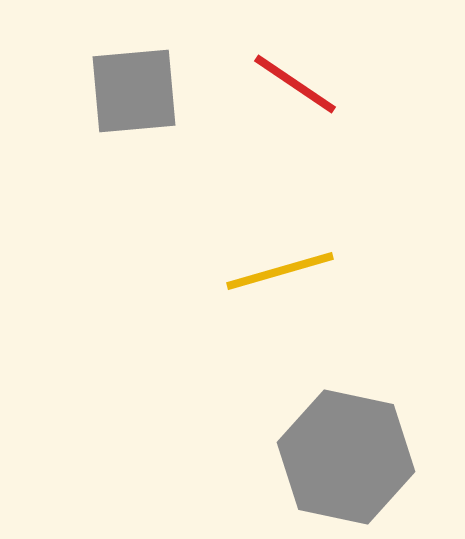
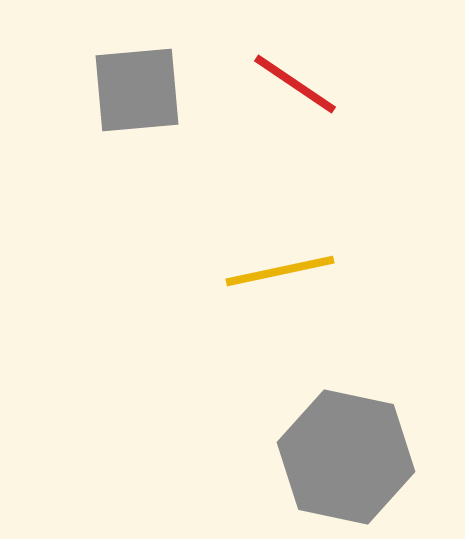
gray square: moved 3 px right, 1 px up
yellow line: rotated 4 degrees clockwise
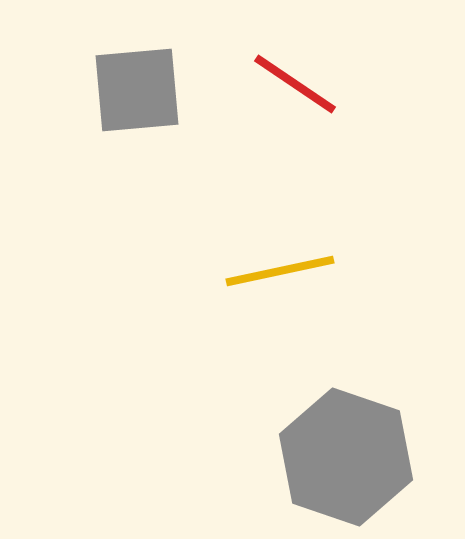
gray hexagon: rotated 7 degrees clockwise
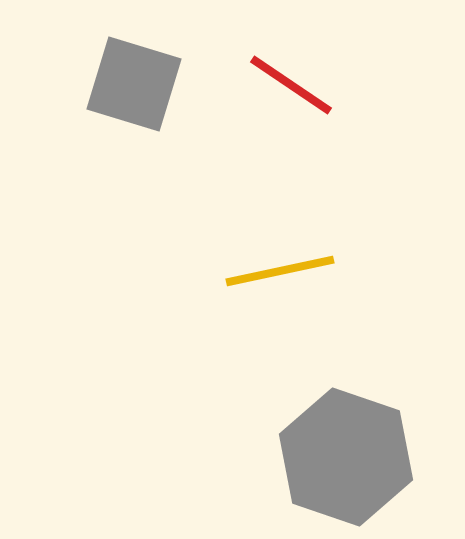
red line: moved 4 px left, 1 px down
gray square: moved 3 px left, 6 px up; rotated 22 degrees clockwise
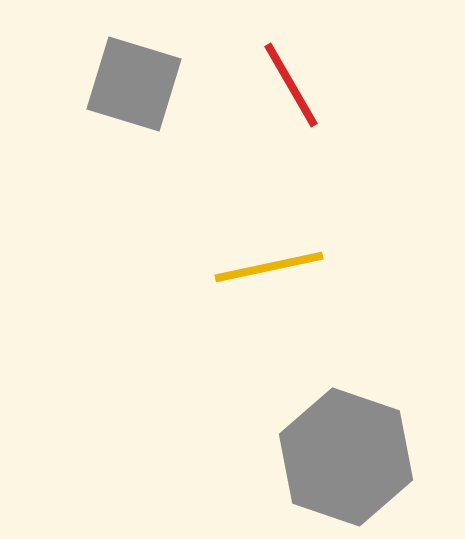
red line: rotated 26 degrees clockwise
yellow line: moved 11 px left, 4 px up
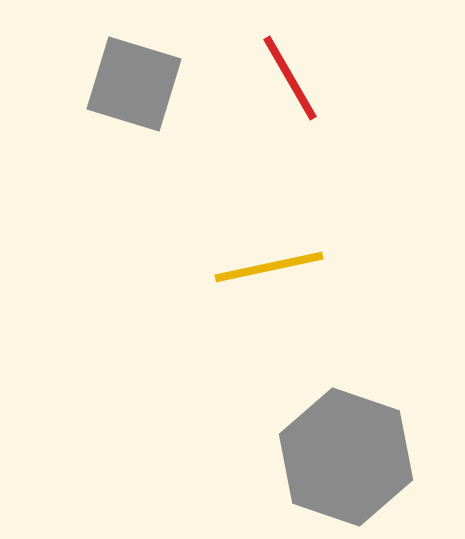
red line: moved 1 px left, 7 px up
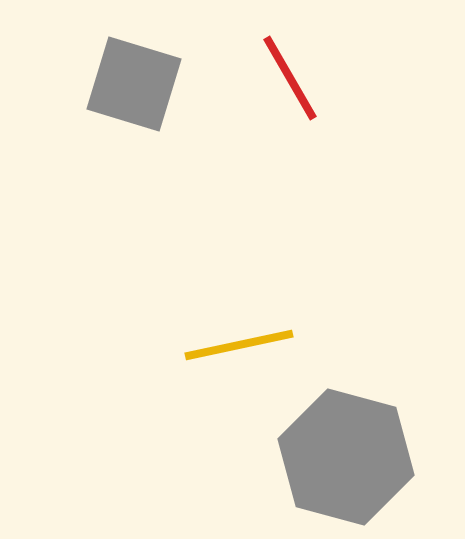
yellow line: moved 30 px left, 78 px down
gray hexagon: rotated 4 degrees counterclockwise
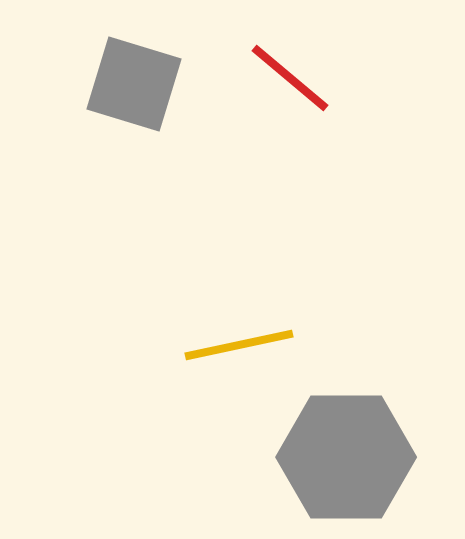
red line: rotated 20 degrees counterclockwise
gray hexagon: rotated 15 degrees counterclockwise
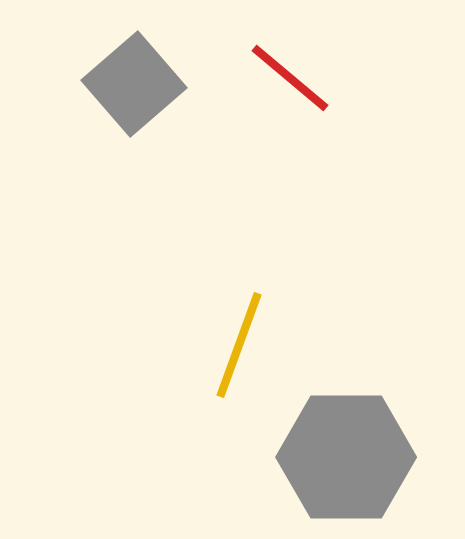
gray square: rotated 32 degrees clockwise
yellow line: rotated 58 degrees counterclockwise
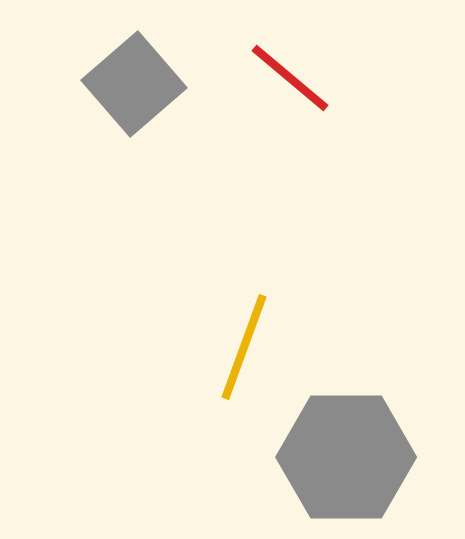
yellow line: moved 5 px right, 2 px down
